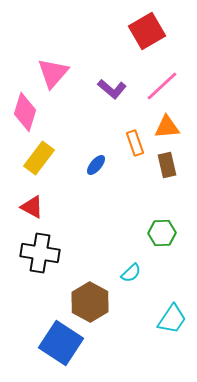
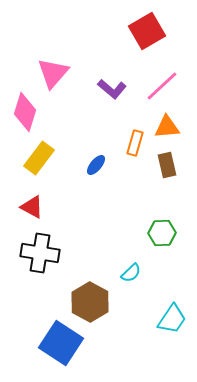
orange rectangle: rotated 35 degrees clockwise
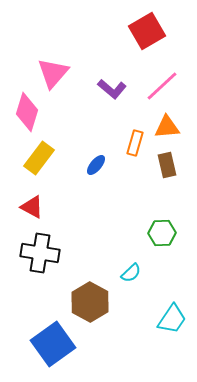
pink diamond: moved 2 px right
blue square: moved 8 px left, 1 px down; rotated 21 degrees clockwise
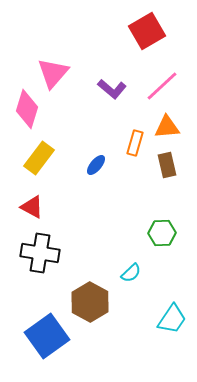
pink diamond: moved 3 px up
blue square: moved 6 px left, 8 px up
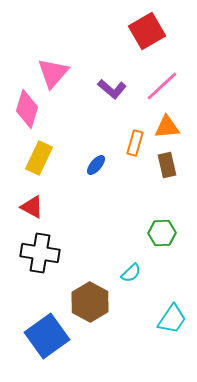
yellow rectangle: rotated 12 degrees counterclockwise
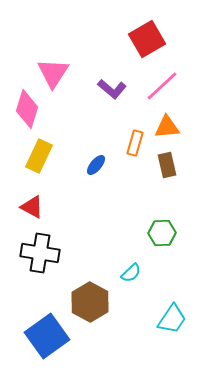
red square: moved 8 px down
pink triangle: rotated 8 degrees counterclockwise
yellow rectangle: moved 2 px up
